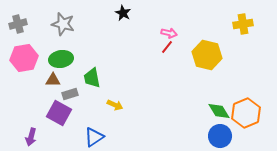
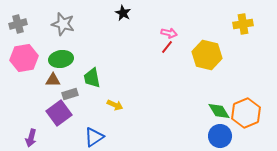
purple square: rotated 25 degrees clockwise
purple arrow: moved 1 px down
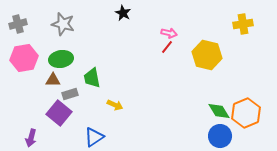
purple square: rotated 15 degrees counterclockwise
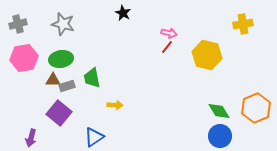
gray rectangle: moved 3 px left, 8 px up
yellow arrow: rotated 21 degrees counterclockwise
orange hexagon: moved 10 px right, 5 px up
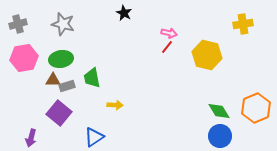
black star: moved 1 px right
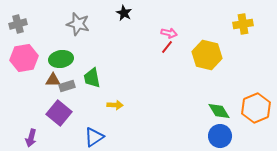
gray star: moved 15 px right
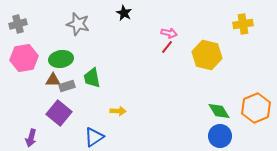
yellow arrow: moved 3 px right, 6 px down
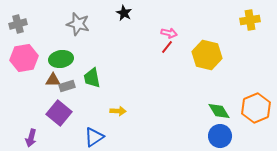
yellow cross: moved 7 px right, 4 px up
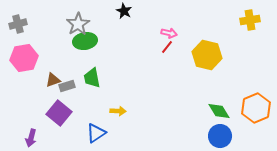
black star: moved 2 px up
gray star: rotated 25 degrees clockwise
green ellipse: moved 24 px right, 18 px up
brown triangle: rotated 21 degrees counterclockwise
blue triangle: moved 2 px right, 4 px up
